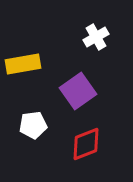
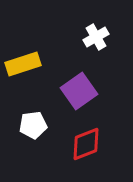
yellow rectangle: rotated 8 degrees counterclockwise
purple square: moved 1 px right
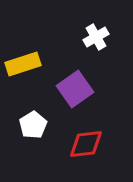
purple square: moved 4 px left, 2 px up
white pentagon: rotated 24 degrees counterclockwise
red diamond: rotated 15 degrees clockwise
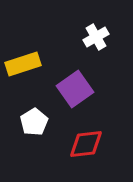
white pentagon: moved 1 px right, 3 px up
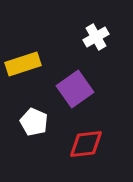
white pentagon: rotated 16 degrees counterclockwise
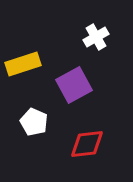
purple square: moved 1 px left, 4 px up; rotated 6 degrees clockwise
red diamond: moved 1 px right
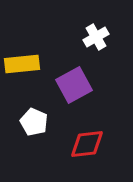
yellow rectangle: moved 1 px left; rotated 12 degrees clockwise
